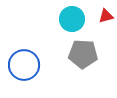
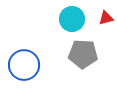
red triangle: moved 2 px down
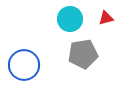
cyan circle: moved 2 px left
gray pentagon: rotated 12 degrees counterclockwise
